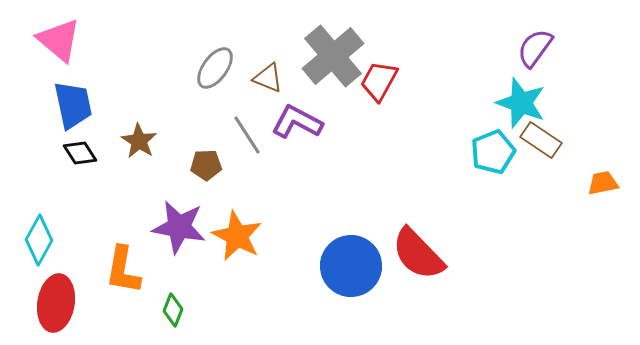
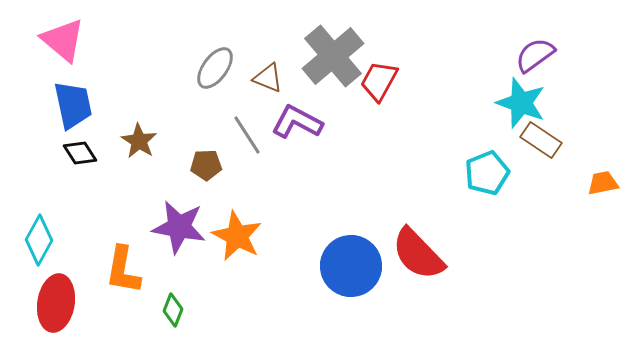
pink triangle: moved 4 px right
purple semicircle: moved 7 px down; rotated 18 degrees clockwise
cyan pentagon: moved 6 px left, 21 px down
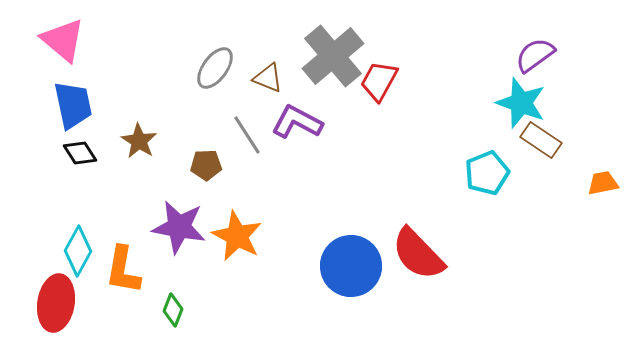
cyan diamond: moved 39 px right, 11 px down
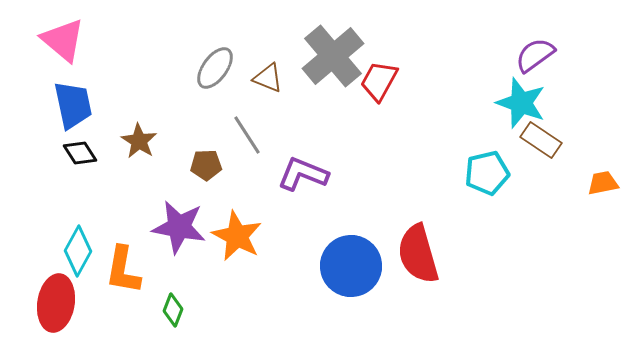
purple L-shape: moved 6 px right, 52 px down; rotated 6 degrees counterclockwise
cyan pentagon: rotated 9 degrees clockwise
red semicircle: rotated 28 degrees clockwise
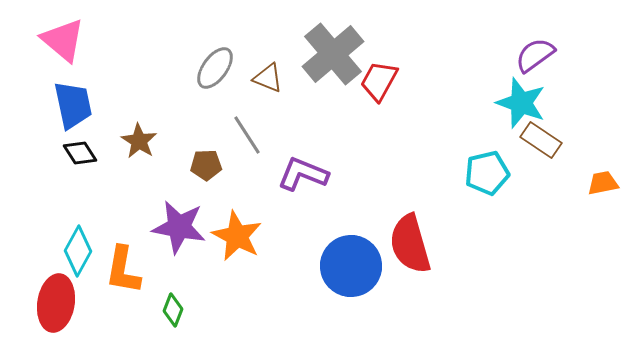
gray cross: moved 2 px up
red semicircle: moved 8 px left, 10 px up
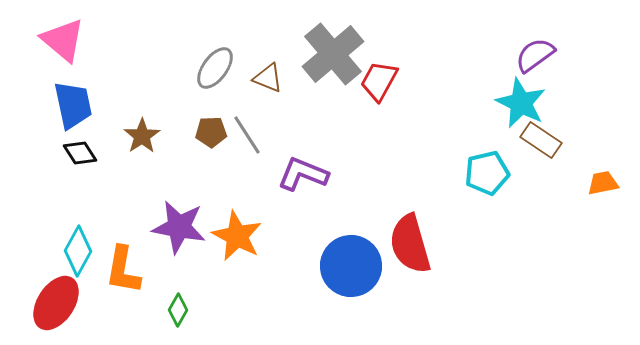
cyan star: rotated 6 degrees clockwise
brown star: moved 3 px right, 5 px up; rotated 6 degrees clockwise
brown pentagon: moved 5 px right, 33 px up
red ellipse: rotated 24 degrees clockwise
green diamond: moved 5 px right; rotated 8 degrees clockwise
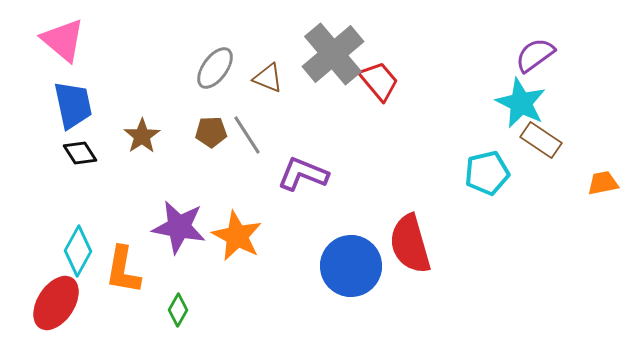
red trapezoid: rotated 111 degrees clockwise
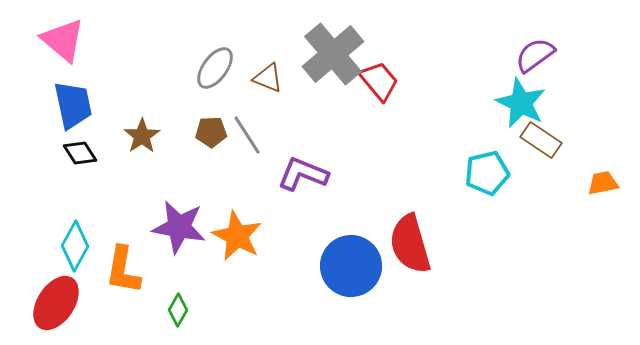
cyan diamond: moved 3 px left, 5 px up
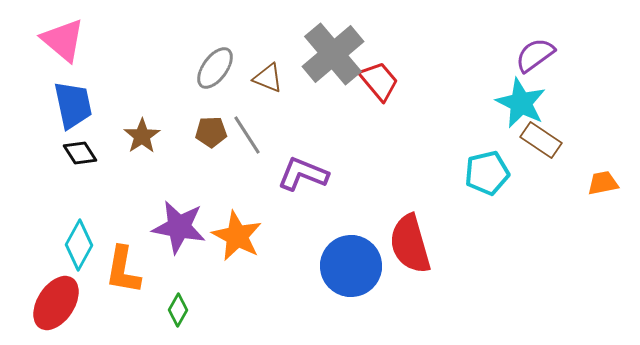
cyan diamond: moved 4 px right, 1 px up
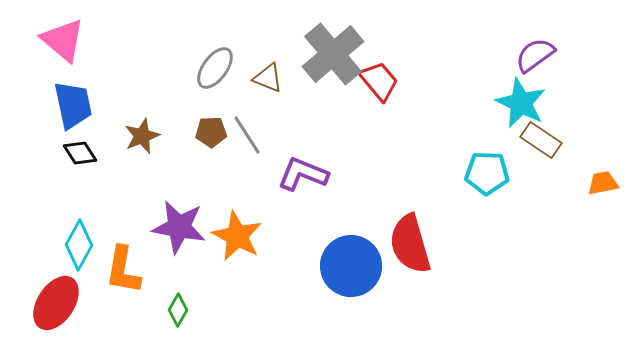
brown star: rotated 12 degrees clockwise
cyan pentagon: rotated 15 degrees clockwise
